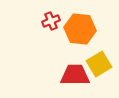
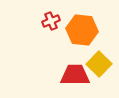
orange hexagon: moved 2 px right, 1 px down
yellow square: rotated 15 degrees counterclockwise
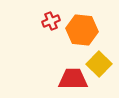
red trapezoid: moved 2 px left, 4 px down
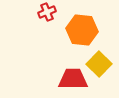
red cross: moved 4 px left, 9 px up
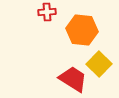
red cross: rotated 18 degrees clockwise
red trapezoid: rotated 32 degrees clockwise
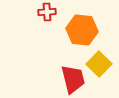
red trapezoid: rotated 44 degrees clockwise
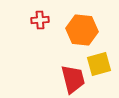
red cross: moved 7 px left, 8 px down
yellow square: rotated 30 degrees clockwise
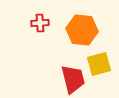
red cross: moved 3 px down
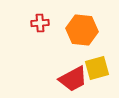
yellow square: moved 2 px left, 4 px down
red trapezoid: rotated 76 degrees clockwise
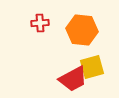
yellow square: moved 5 px left, 1 px up
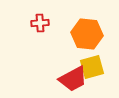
orange hexagon: moved 5 px right, 4 px down
